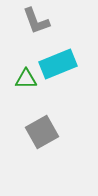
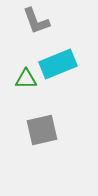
gray square: moved 2 px up; rotated 16 degrees clockwise
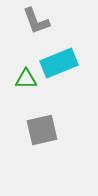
cyan rectangle: moved 1 px right, 1 px up
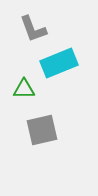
gray L-shape: moved 3 px left, 8 px down
green triangle: moved 2 px left, 10 px down
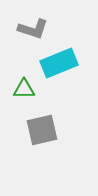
gray L-shape: rotated 52 degrees counterclockwise
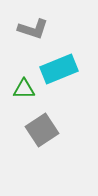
cyan rectangle: moved 6 px down
gray square: rotated 20 degrees counterclockwise
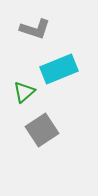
gray L-shape: moved 2 px right
green triangle: moved 3 px down; rotated 40 degrees counterclockwise
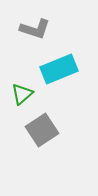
green triangle: moved 2 px left, 2 px down
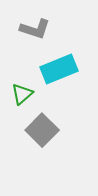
gray square: rotated 12 degrees counterclockwise
